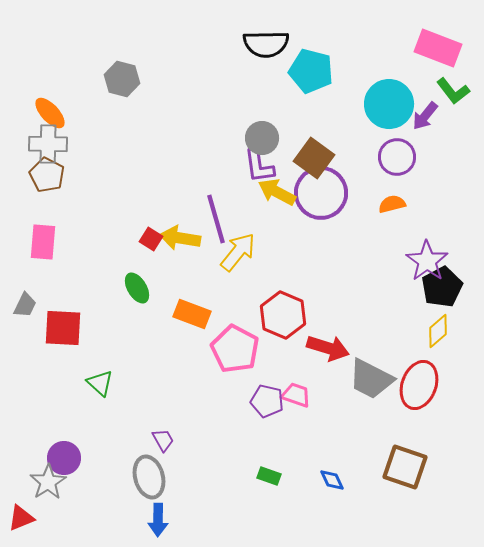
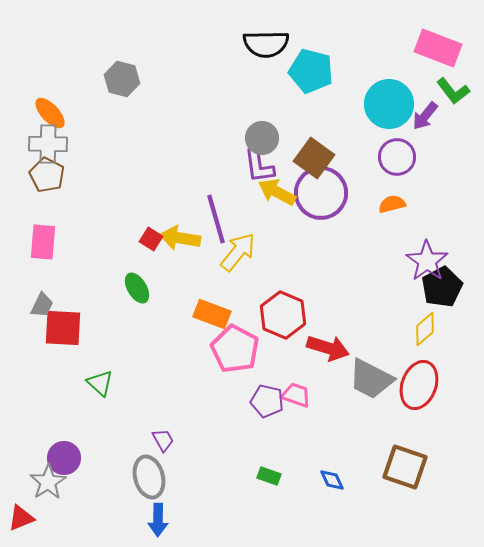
gray trapezoid at (25, 305): moved 17 px right
orange rectangle at (192, 314): moved 20 px right
yellow diamond at (438, 331): moved 13 px left, 2 px up
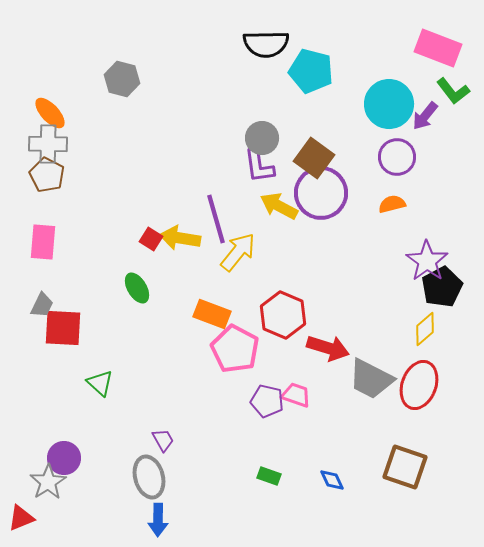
yellow arrow at (277, 192): moved 2 px right, 14 px down
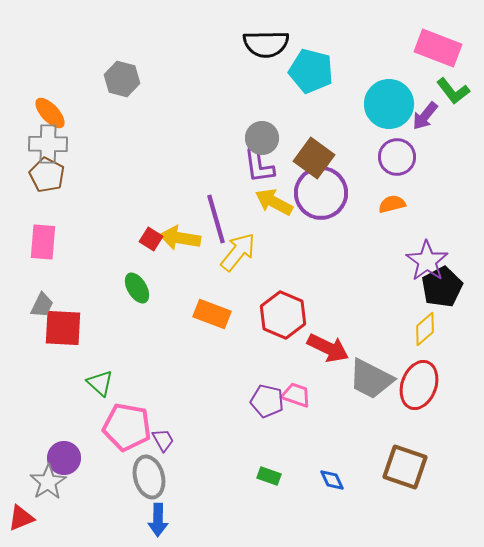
yellow arrow at (279, 206): moved 5 px left, 4 px up
red arrow at (328, 348): rotated 9 degrees clockwise
pink pentagon at (235, 349): moved 108 px left, 78 px down; rotated 18 degrees counterclockwise
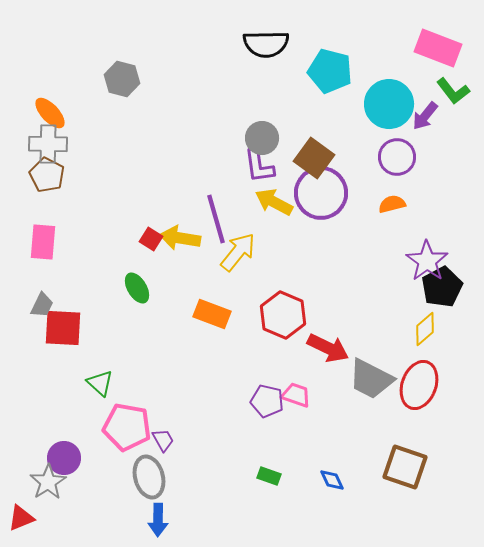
cyan pentagon at (311, 71): moved 19 px right
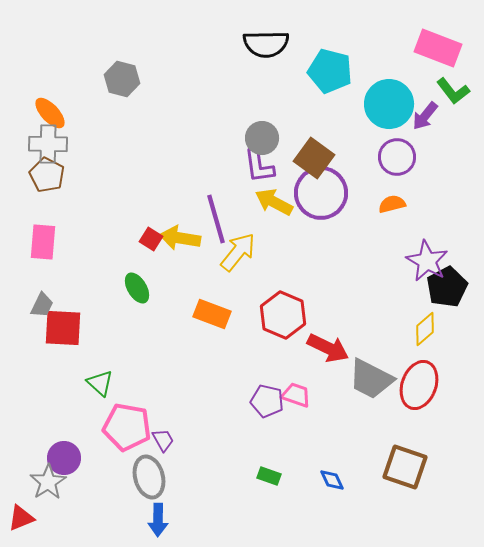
purple star at (427, 261): rotated 6 degrees counterclockwise
black pentagon at (442, 287): moved 5 px right
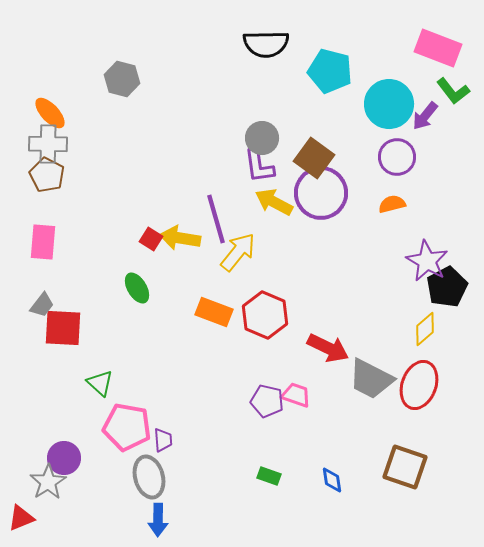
gray trapezoid at (42, 305): rotated 12 degrees clockwise
orange rectangle at (212, 314): moved 2 px right, 2 px up
red hexagon at (283, 315): moved 18 px left
purple trapezoid at (163, 440): rotated 25 degrees clockwise
blue diamond at (332, 480): rotated 16 degrees clockwise
